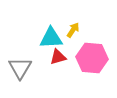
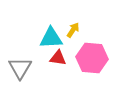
red triangle: moved 1 px down; rotated 24 degrees clockwise
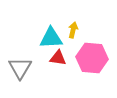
yellow arrow: rotated 21 degrees counterclockwise
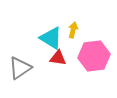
cyan triangle: rotated 35 degrees clockwise
pink hexagon: moved 2 px right, 2 px up; rotated 12 degrees counterclockwise
gray triangle: rotated 25 degrees clockwise
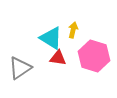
pink hexagon: rotated 24 degrees clockwise
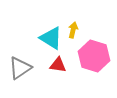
red triangle: moved 7 px down
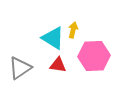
cyan triangle: moved 2 px right
pink hexagon: rotated 20 degrees counterclockwise
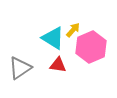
yellow arrow: rotated 28 degrees clockwise
pink hexagon: moved 3 px left, 9 px up; rotated 20 degrees counterclockwise
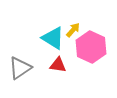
pink hexagon: rotated 12 degrees counterclockwise
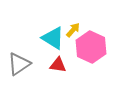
gray triangle: moved 1 px left, 4 px up
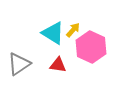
cyan triangle: moved 5 px up
